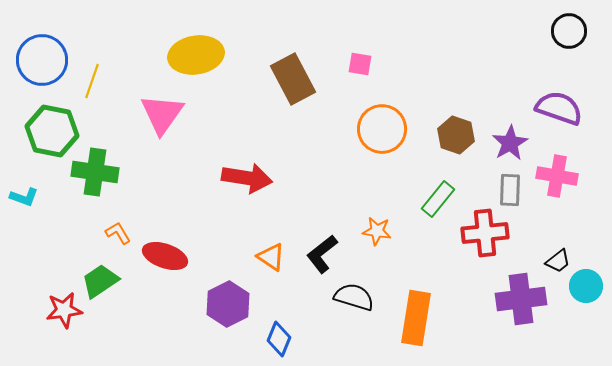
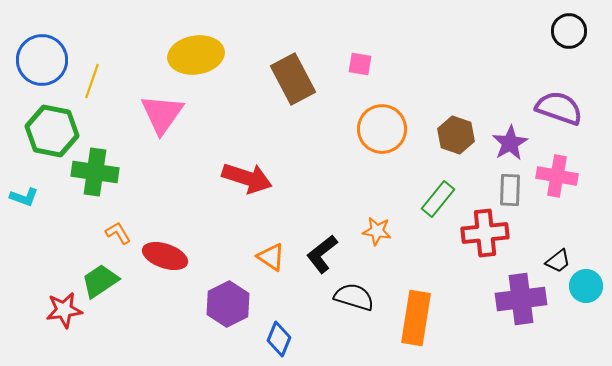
red arrow: rotated 9 degrees clockwise
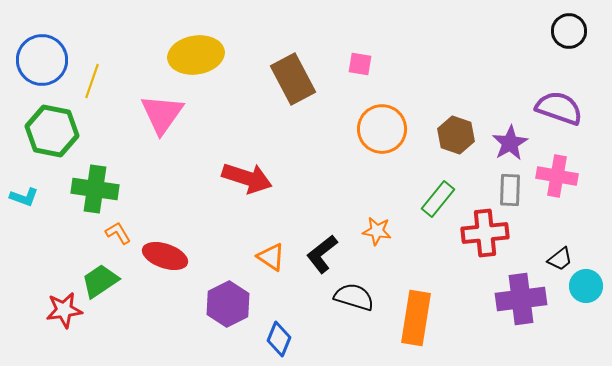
green cross: moved 17 px down
black trapezoid: moved 2 px right, 2 px up
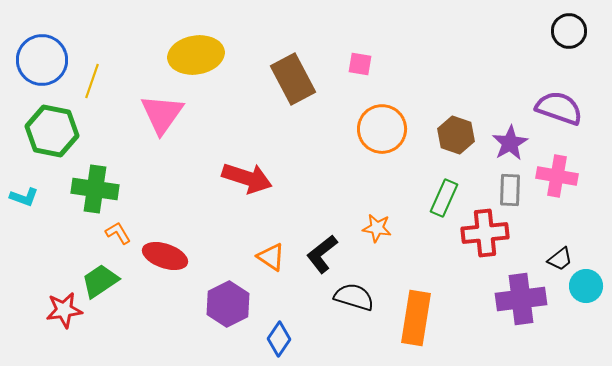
green rectangle: moved 6 px right, 1 px up; rotated 15 degrees counterclockwise
orange star: moved 3 px up
blue diamond: rotated 12 degrees clockwise
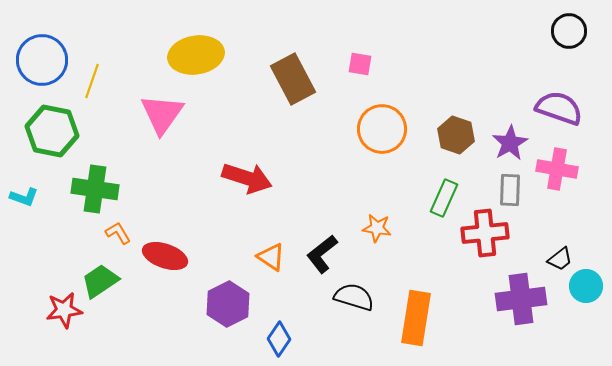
pink cross: moved 7 px up
